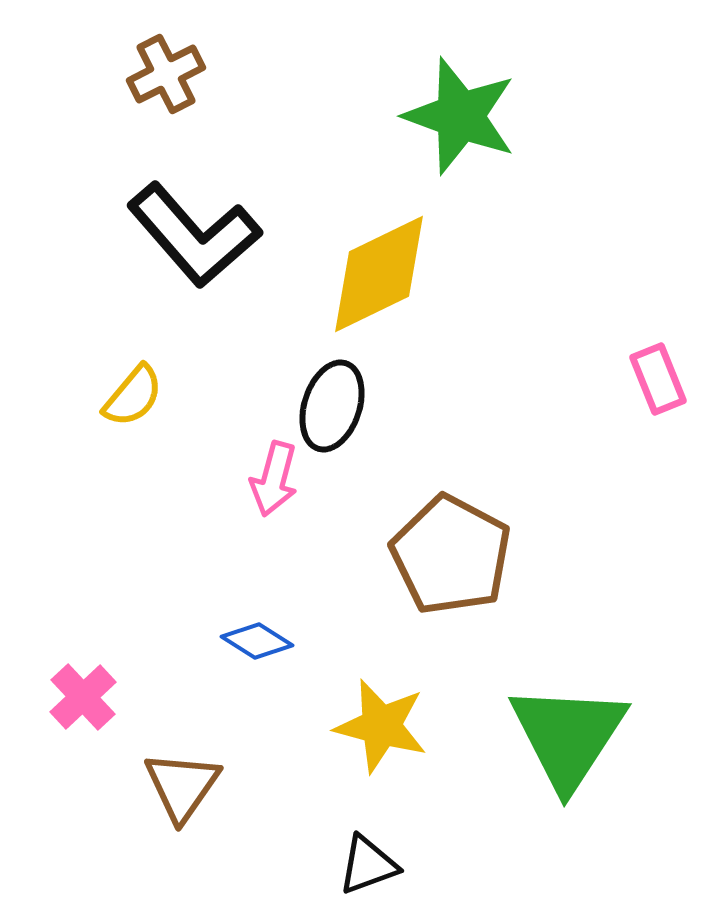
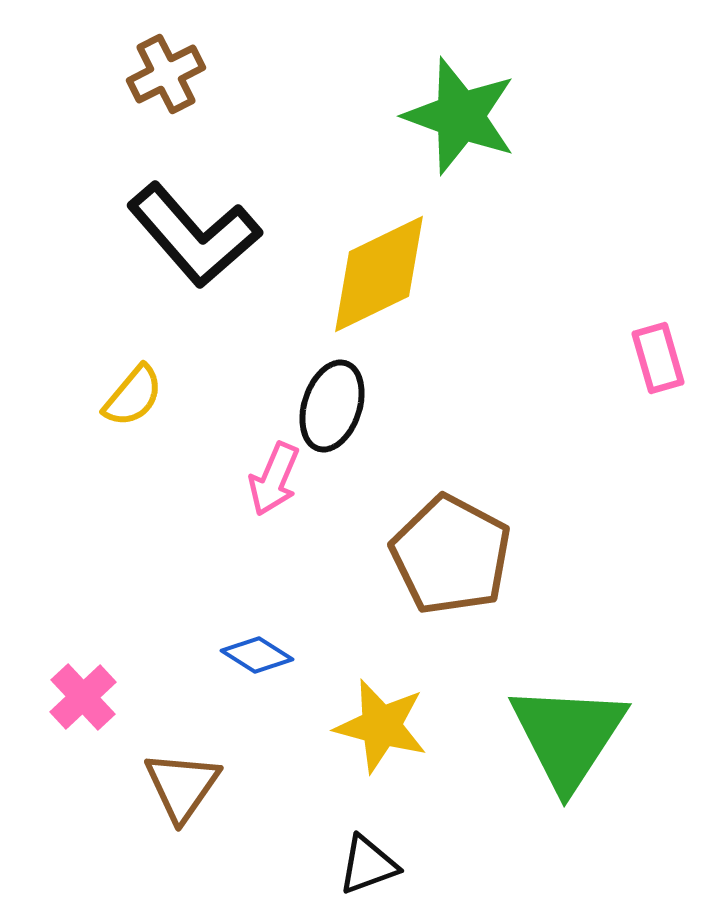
pink rectangle: moved 21 px up; rotated 6 degrees clockwise
pink arrow: rotated 8 degrees clockwise
blue diamond: moved 14 px down
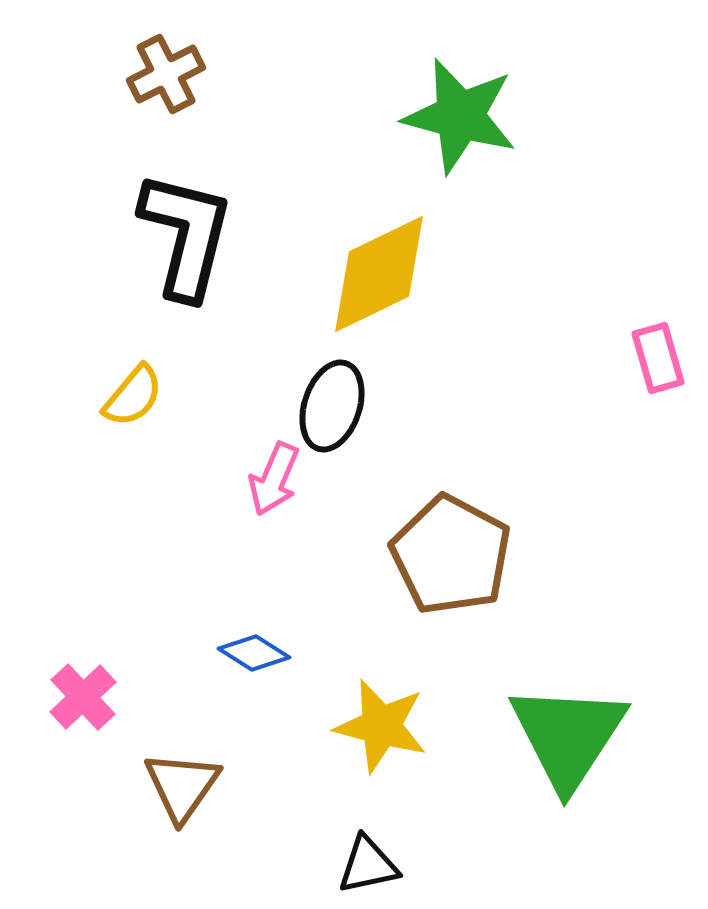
green star: rotated 5 degrees counterclockwise
black L-shape: moved 8 px left; rotated 125 degrees counterclockwise
blue diamond: moved 3 px left, 2 px up
black triangle: rotated 8 degrees clockwise
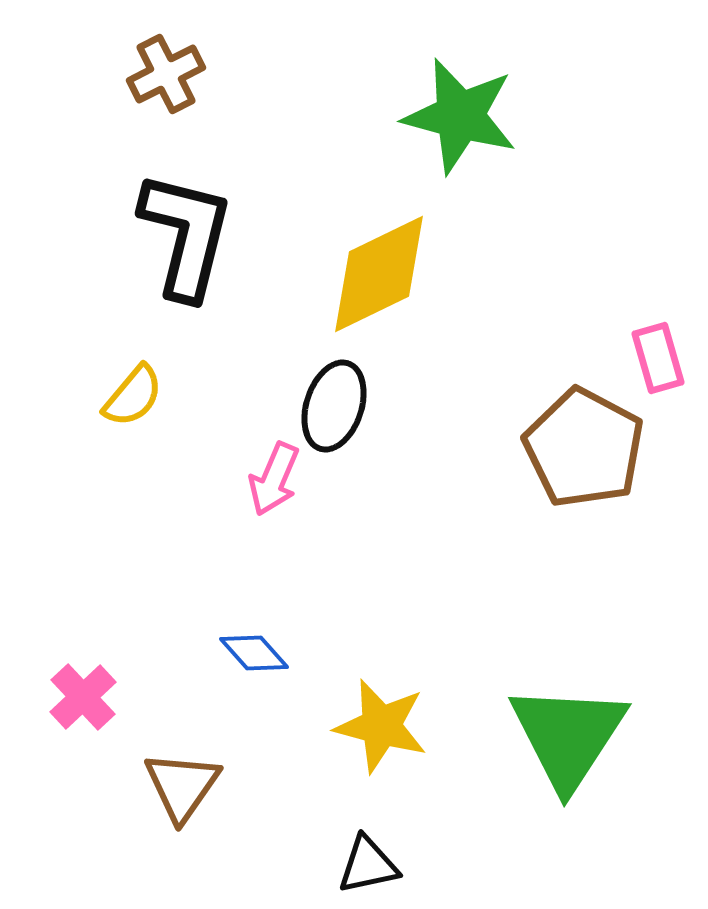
black ellipse: moved 2 px right
brown pentagon: moved 133 px right, 107 px up
blue diamond: rotated 16 degrees clockwise
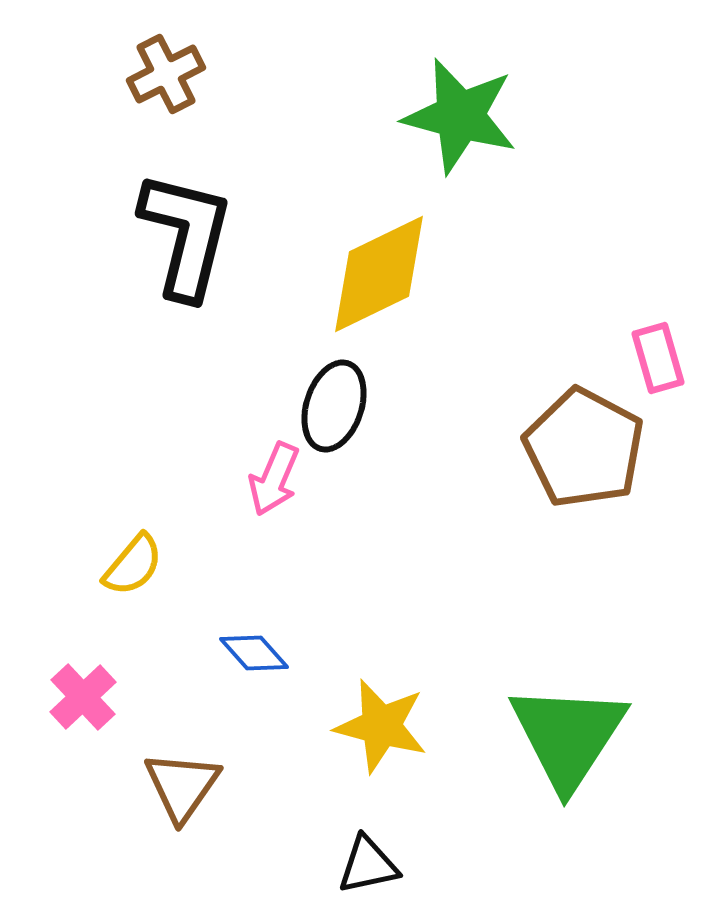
yellow semicircle: moved 169 px down
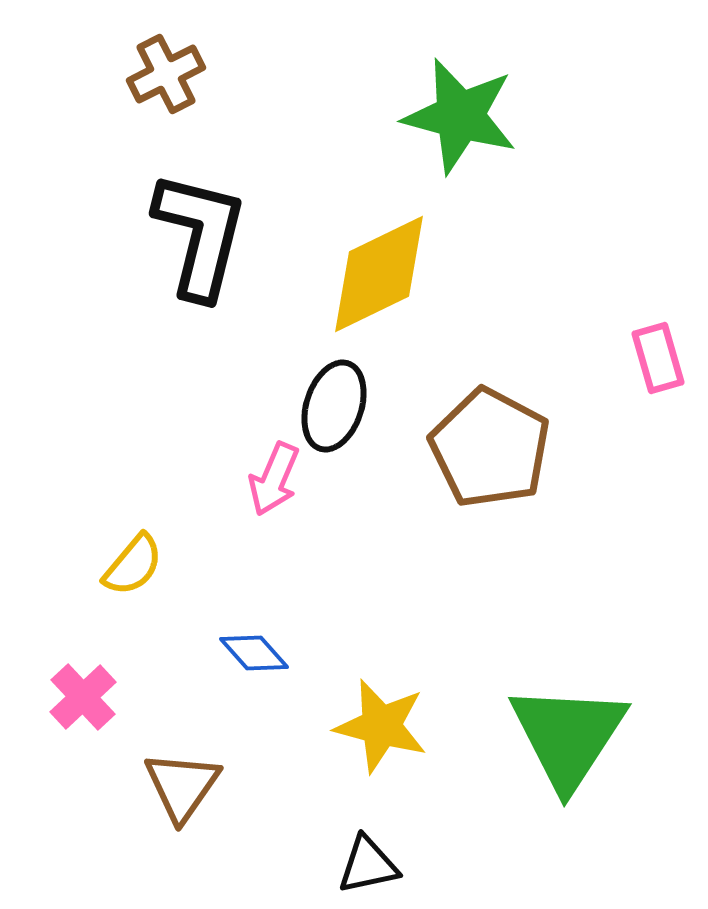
black L-shape: moved 14 px right
brown pentagon: moved 94 px left
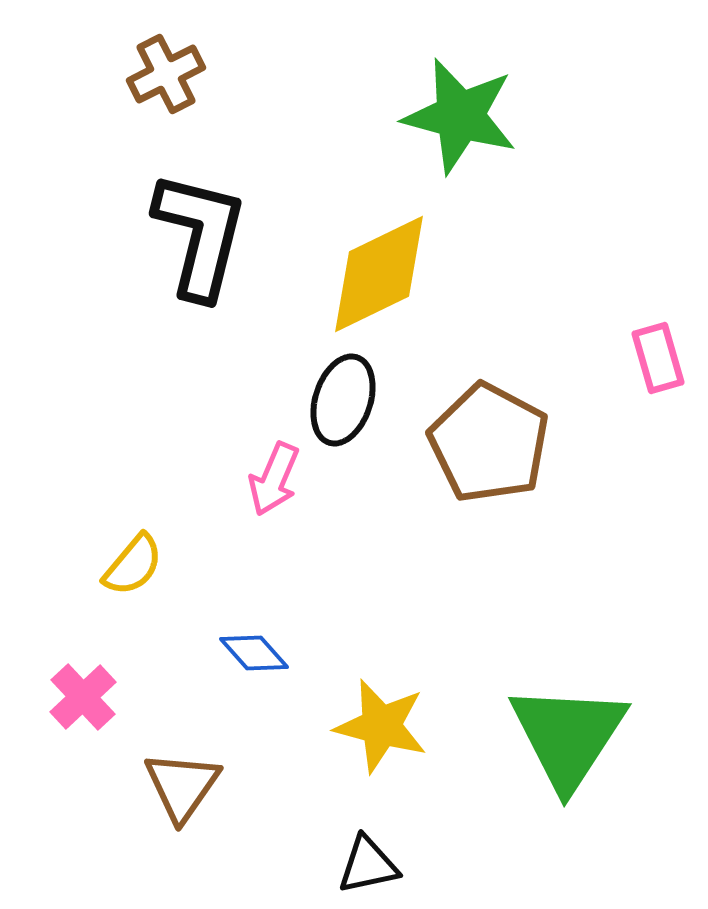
black ellipse: moved 9 px right, 6 px up
brown pentagon: moved 1 px left, 5 px up
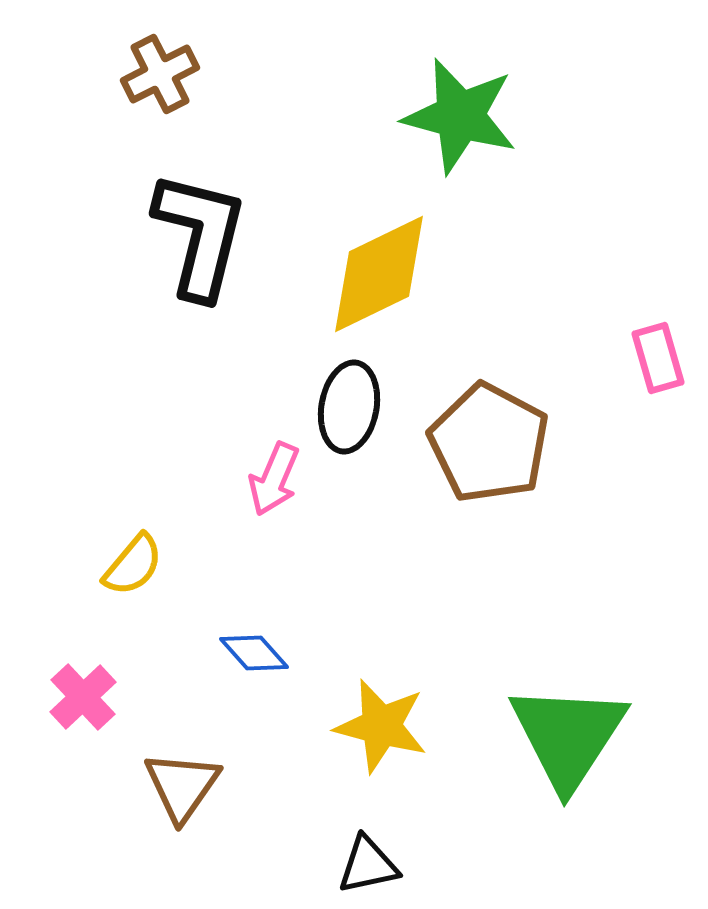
brown cross: moved 6 px left
black ellipse: moved 6 px right, 7 px down; rotated 8 degrees counterclockwise
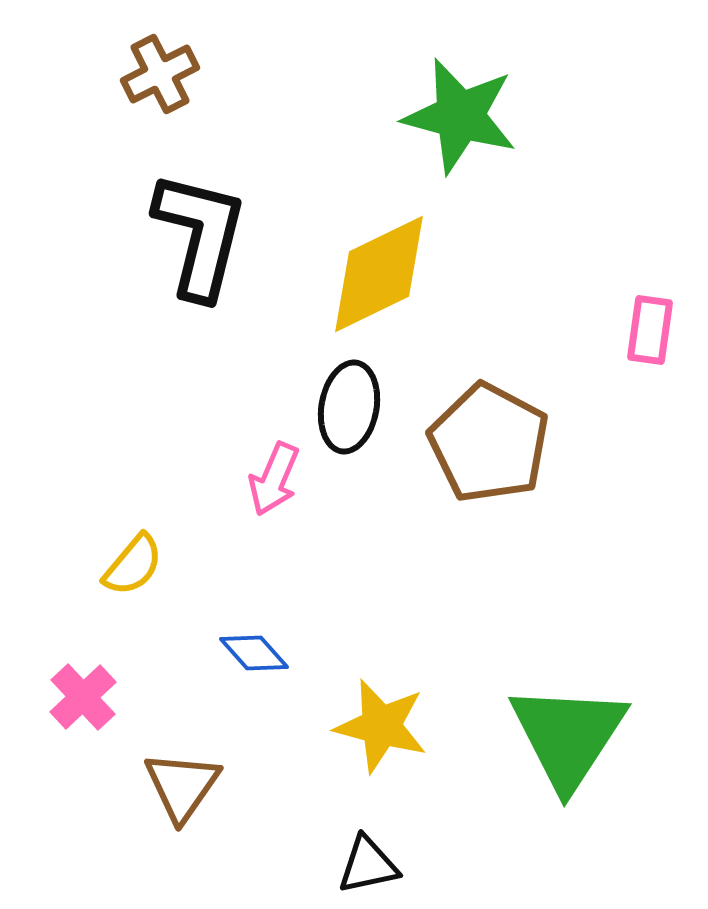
pink rectangle: moved 8 px left, 28 px up; rotated 24 degrees clockwise
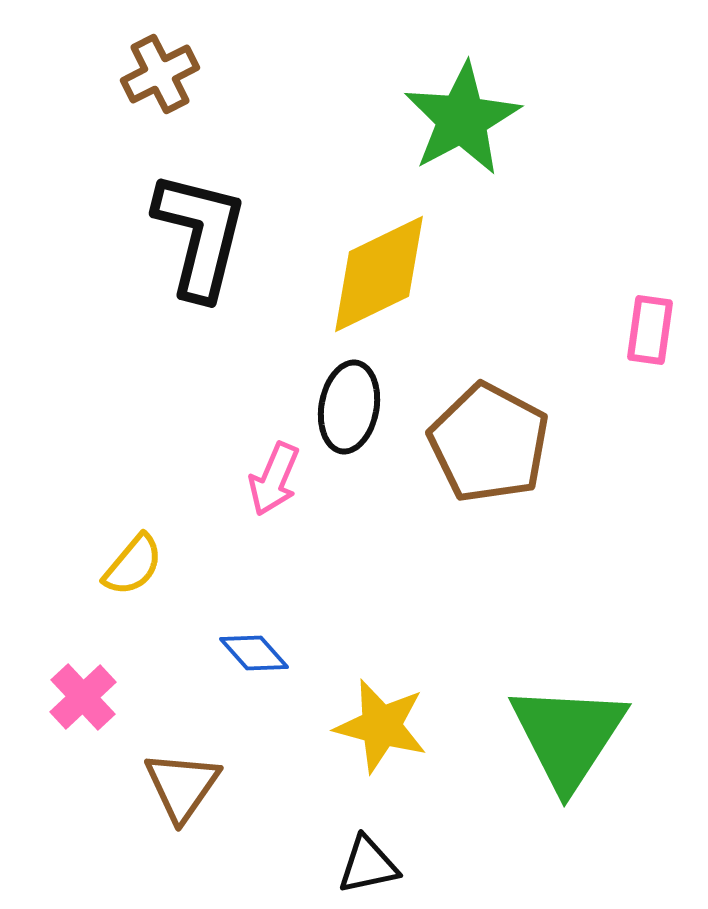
green star: moved 2 px right, 3 px down; rotated 29 degrees clockwise
